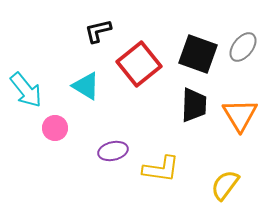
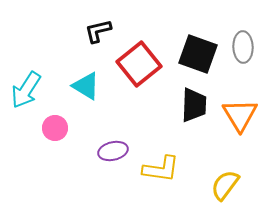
gray ellipse: rotated 40 degrees counterclockwise
cyan arrow: rotated 72 degrees clockwise
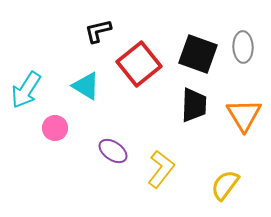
orange triangle: moved 4 px right
purple ellipse: rotated 48 degrees clockwise
yellow L-shape: rotated 60 degrees counterclockwise
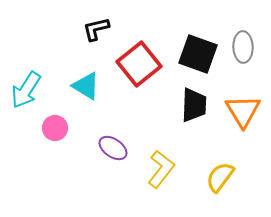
black L-shape: moved 2 px left, 2 px up
orange triangle: moved 1 px left, 4 px up
purple ellipse: moved 3 px up
yellow semicircle: moved 5 px left, 8 px up
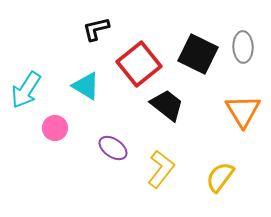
black square: rotated 6 degrees clockwise
black trapezoid: moved 27 px left; rotated 54 degrees counterclockwise
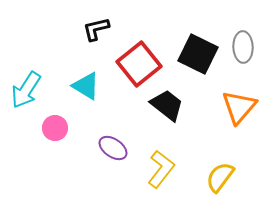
orange triangle: moved 4 px left, 4 px up; rotated 12 degrees clockwise
